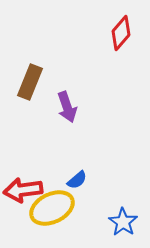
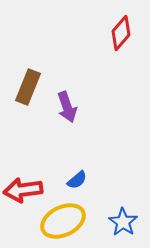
brown rectangle: moved 2 px left, 5 px down
yellow ellipse: moved 11 px right, 13 px down
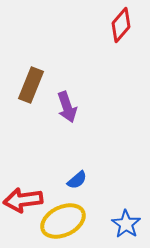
red diamond: moved 8 px up
brown rectangle: moved 3 px right, 2 px up
red arrow: moved 10 px down
blue star: moved 3 px right, 2 px down
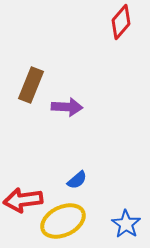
red diamond: moved 3 px up
purple arrow: rotated 68 degrees counterclockwise
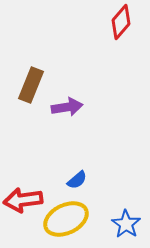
purple arrow: rotated 12 degrees counterclockwise
yellow ellipse: moved 3 px right, 2 px up
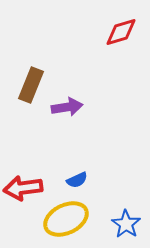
red diamond: moved 10 px down; rotated 32 degrees clockwise
blue semicircle: rotated 15 degrees clockwise
red arrow: moved 12 px up
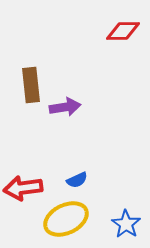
red diamond: moved 2 px right, 1 px up; rotated 16 degrees clockwise
brown rectangle: rotated 28 degrees counterclockwise
purple arrow: moved 2 px left
